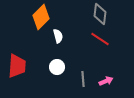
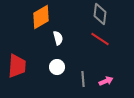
orange diamond: rotated 15 degrees clockwise
white semicircle: moved 2 px down
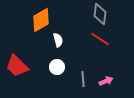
orange diamond: moved 3 px down
white semicircle: moved 2 px down
red trapezoid: rotated 130 degrees clockwise
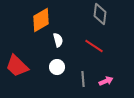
red line: moved 6 px left, 7 px down
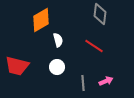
red trapezoid: rotated 30 degrees counterclockwise
gray line: moved 4 px down
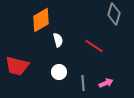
gray diamond: moved 14 px right; rotated 10 degrees clockwise
white circle: moved 2 px right, 5 px down
pink arrow: moved 2 px down
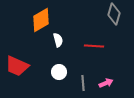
red line: rotated 30 degrees counterclockwise
red trapezoid: rotated 10 degrees clockwise
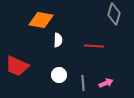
orange diamond: rotated 40 degrees clockwise
white semicircle: rotated 16 degrees clockwise
white circle: moved 3 px down
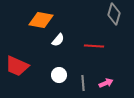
white semicircle: rotated 40 degrees clockwise
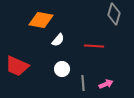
white circle: moved 3 px right, 6 px up
pink arrow: moved 1 px down
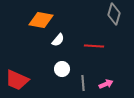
red trapezoid: moved 14 px down
